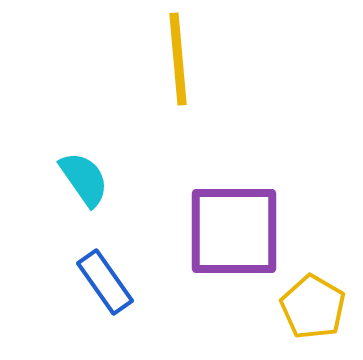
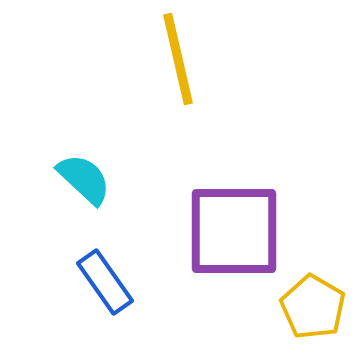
yellow line: rotated 8 degrees counterclockwise
cyan semicircle: rotated 12 degrees counterclockwise
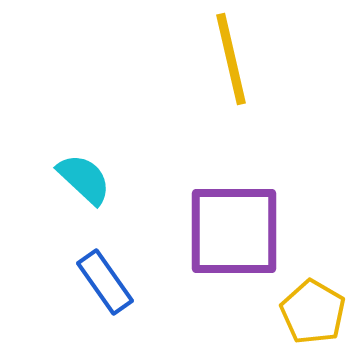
yellow line: moved 53 px right
yellow pentagon: moved 5 px down
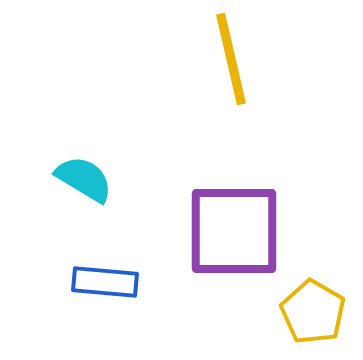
cyan semicircle: rotated 12 degrees counterclockwise
blue rectangle: rotated 50 degrees counterclockwise
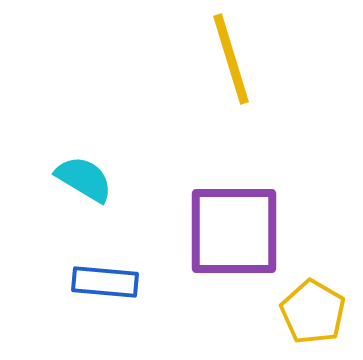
yellow line: rotated 4 degrees counterclockwise
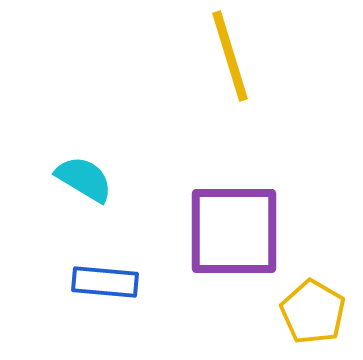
yellow line: moved 1 px left, 3 px up
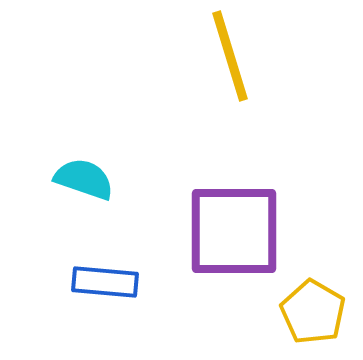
cyan semicircle: rotated 12 degrees counterclockwise
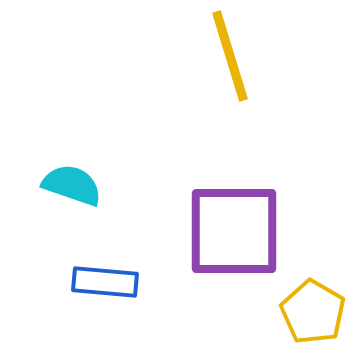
cyan semicircle: moved 12 px left, 6 px down
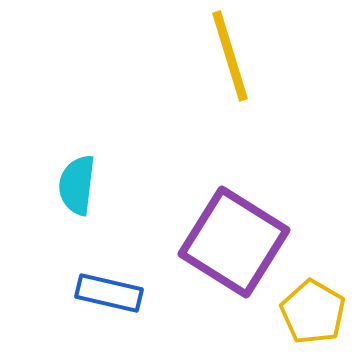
cyan semicircle: moved 5 px right; rotated 102 degrees counterclockwise
purple square: moved 11 px down; rotated 32 degrees clockwise
blue rectangle: moved 4 px right, 11 px down; rotated 8 degrees clockwise
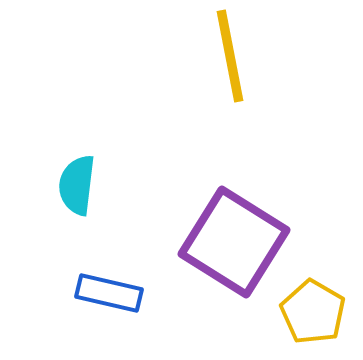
yellow line: rotated 6 degrees clockwise
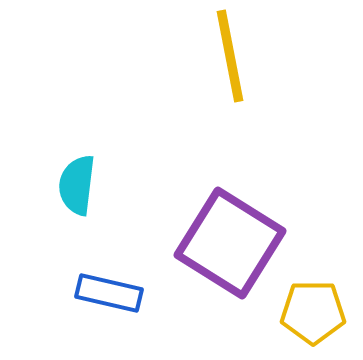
purple square: moved 4 px left, 1 px down
yellow pentagon: rotated 30 degrees counterclockwise
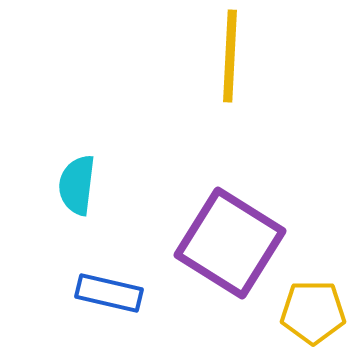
yellow line: rotated 14 degrees clockwise
